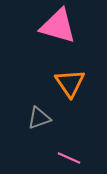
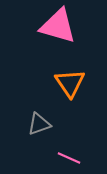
gray triangle: moved 6 px down
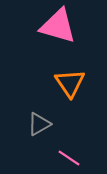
gray triangle: rotated 10 degrees counterclockwise
pink line: rotated 10 degrees clockwise
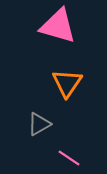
orange triangle: moved 3 px left; rotated 8 degrees clockwise
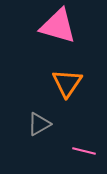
pink line: moved 15 px right, 7 px up; rotated 20 degrees counterclockwise
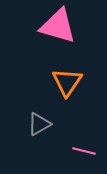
orange triangle: moved 1 px up
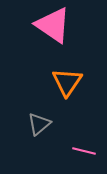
pink triangle: moved 5 px left, 1 px up; rotated 18 degrees clockwise
gray triangle: rotated 10 degrees counterclockwise
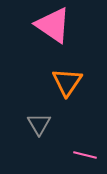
gray triangle: rotated 20 degrees counterclockwise
pink line: moved 1 px right, 4 px down
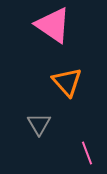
orange triangle: rotated 16 degrees counterclockwise
pink line: moved 2 px right, 2 px up; rotated 55 degrees clockwise
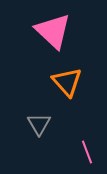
pink triangle: moved 6 px down; rotated 9 degrees clockwise
pink line: moved 1 px up
